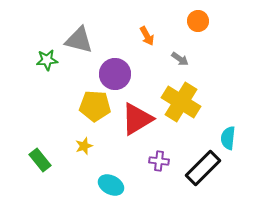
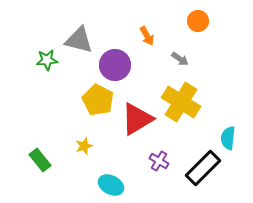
purple circle: moved 9 px up
yellow pentagon: moved 3 px right, 6 px up; rotated 24 degrees clockwise
purple cross: rotated 24 degrees clockwise
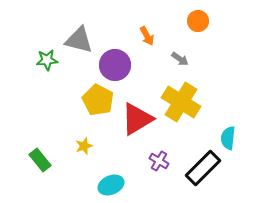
cyan ellipse: rotated 50 degrees counterclockwise
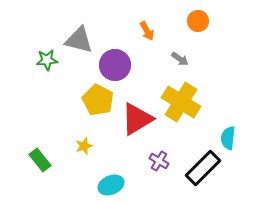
orange arrow: moved 5 px up
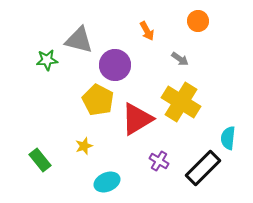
cyan ellipse: moved 4 px left, 3 px up
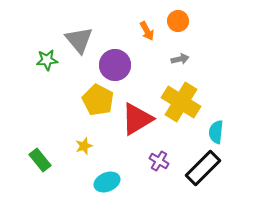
orange circle: moved 20 px left
gray triangle: rotated 36 degrees clockwise
gray arrow: rotated 48 degrees counterclockwise
cyan semicircle: moved 12 px left, 6 px up
